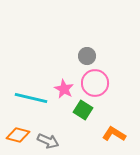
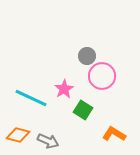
pink circle: moved 7 px right, 7 px up
pink star: rotated 12 degrees clockwise
cyan line: rotated 12 degrees clockwise
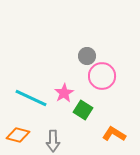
pink star: moved 4 px down
gray arrow: moved 5 px right; rotated 65 degrees clockwise
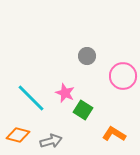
pink circle: moved 21 px right
pink star: moved 1 px right; rotated 18 degrees counterclockwise
cyan line: rotated 20 degrees clockwise
gray arrow: moved 2 px left; rotated 105 degrees counterclockwise
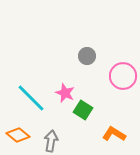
orange diamond: rotated 25 degrees clockwise
gray arrow: rotated 65 degrees counterclockwise
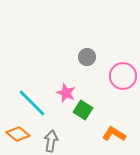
gray circle: moved 1 px down
pink star: moved 1 px right
cyan line: moved 1 px right, 5 px down
orange diamond: moved 1 px up
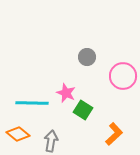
cyan line: rotated 44 degrees counterclockwise
orange L-shape: rotated 105 degrees clockwise
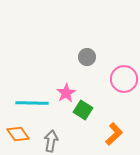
pink circle: moved 1 px right, 3 px down
pink star: rotated 18 degrees clockwise
orange diamond: rotated 15 degrees clockwise
